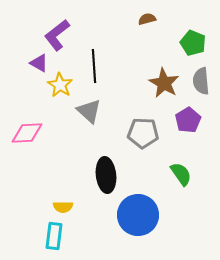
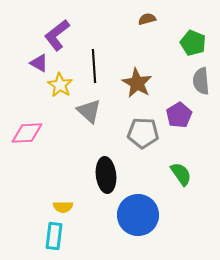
brown star: moved 27 px left
purple pentagon: moved 9 px left, 5 px up
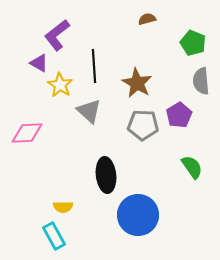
gray pentagon: moved 8 px up
green semicircle: moved 11 px right, 7 px up
cyan rectangle: rotated 36 degrees counterclockwise
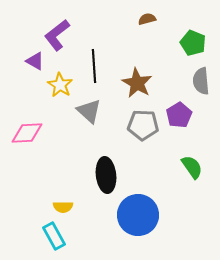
purple triangle: moved 4 px left, 2 px up
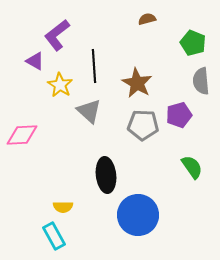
purple pentagon: rotated 15 degrees clockwise
pink diamond: moved 5 px left, 2 px down
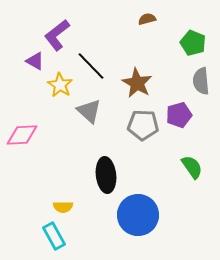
black line: moved 3 px left; rotated 40 degrees counterclockwise
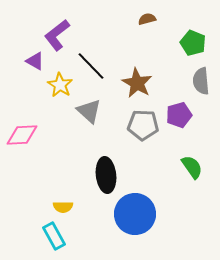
blue circle: moved 3 px left, 1 px up
